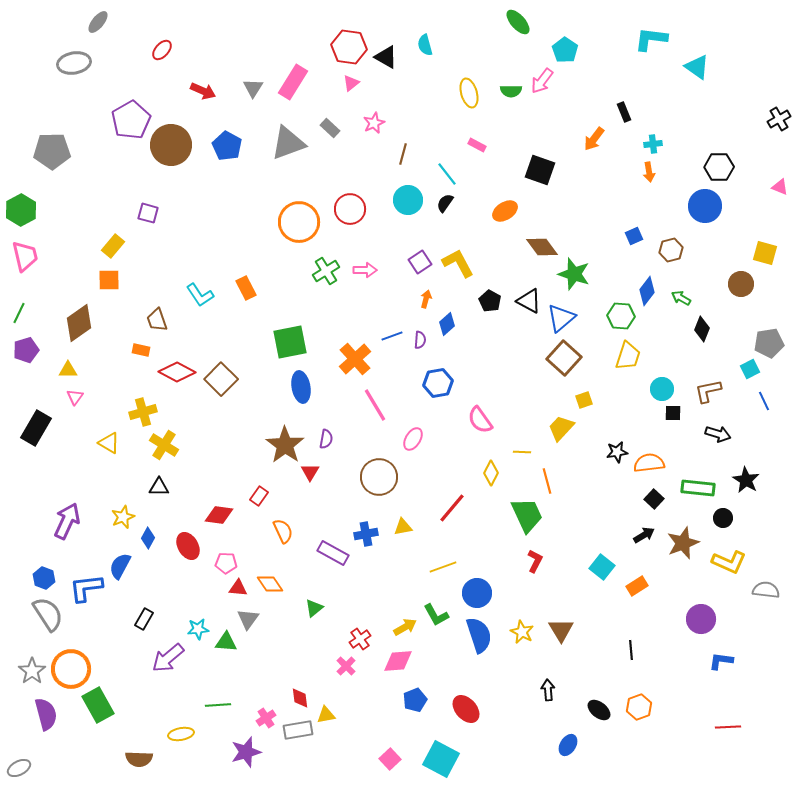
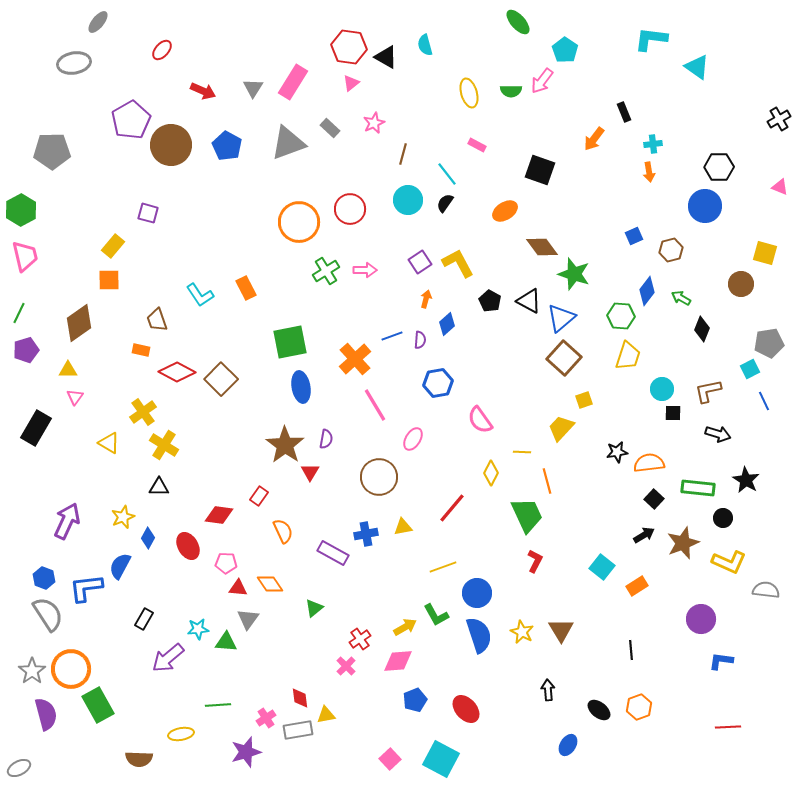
yellow cross at (143, 412): rotated 20 degrees counterclockwise
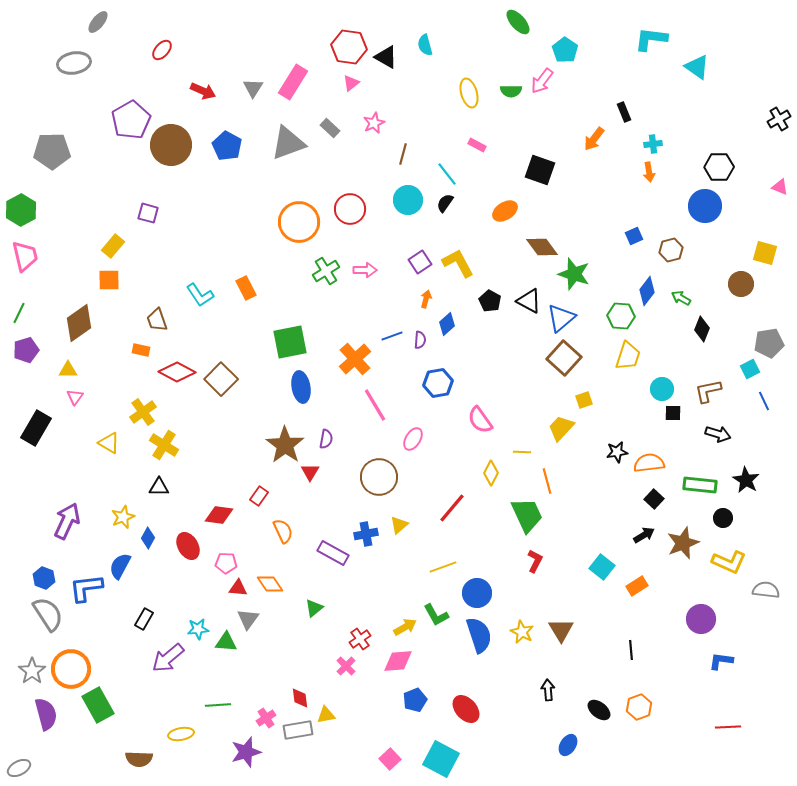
green rectangle at (698, 488): moved 2 px right, 3 px up
yellow triangle at (403, 527): moved 4 px left, 2 px up; rotated 30 degrees counterclockwise
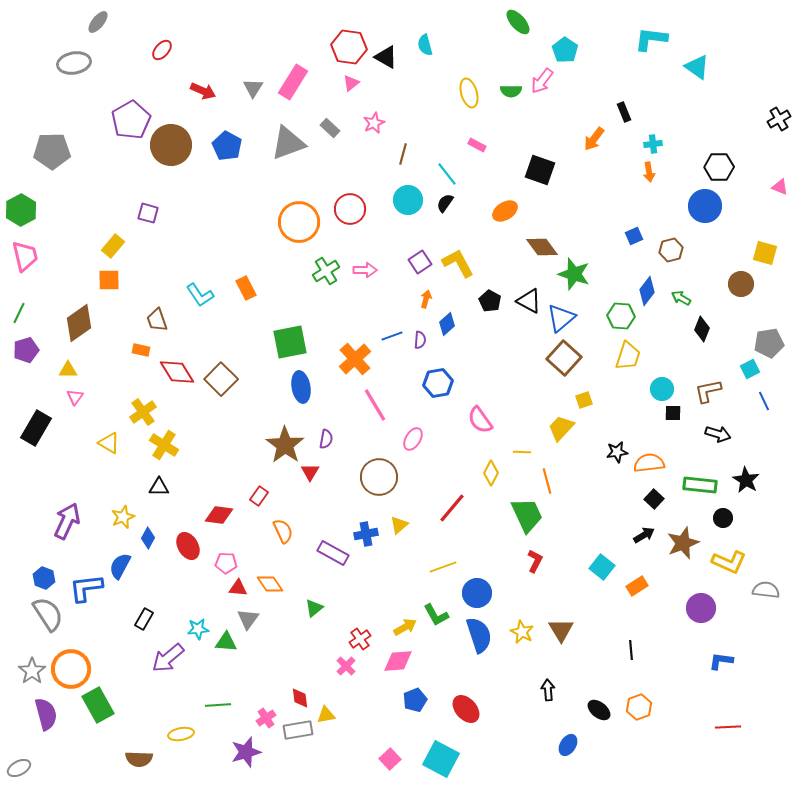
red diamond at (177, 372): rotated 30 degrees clockwise
purple circle at (701, 619): moved 11 px up
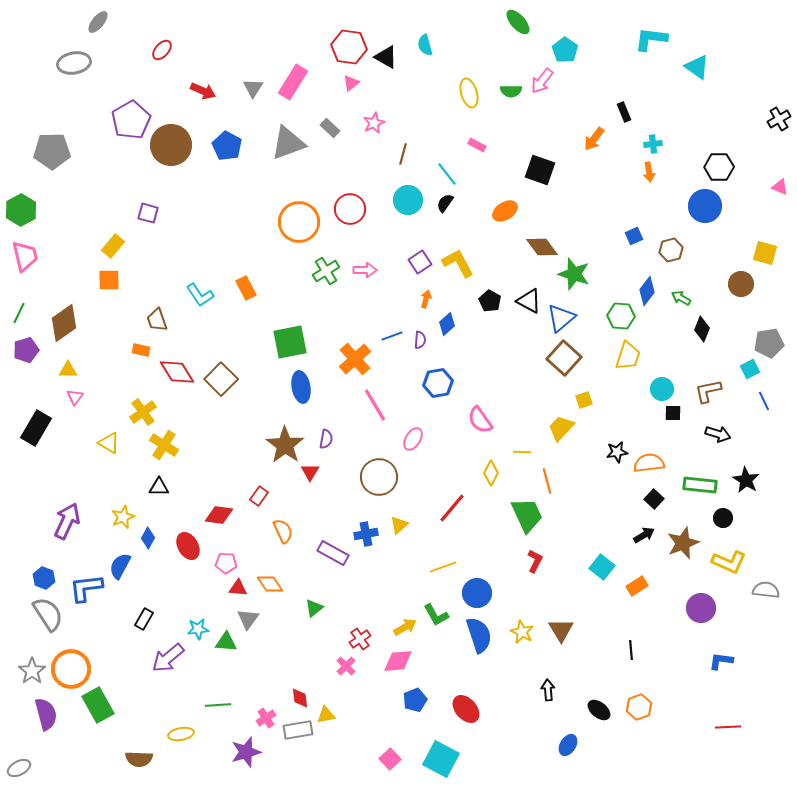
brown diamond at (79, 323): moved 15 px left
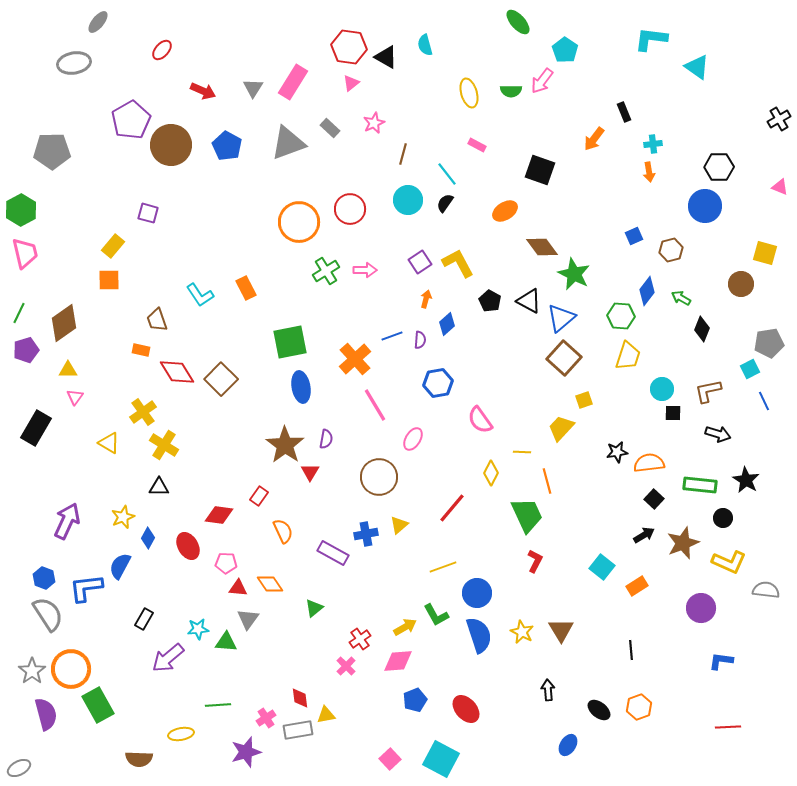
pink trapezoid at (25, 256): moved 3 px up
green star at (574, 274): rotated 8 degrees clockwise
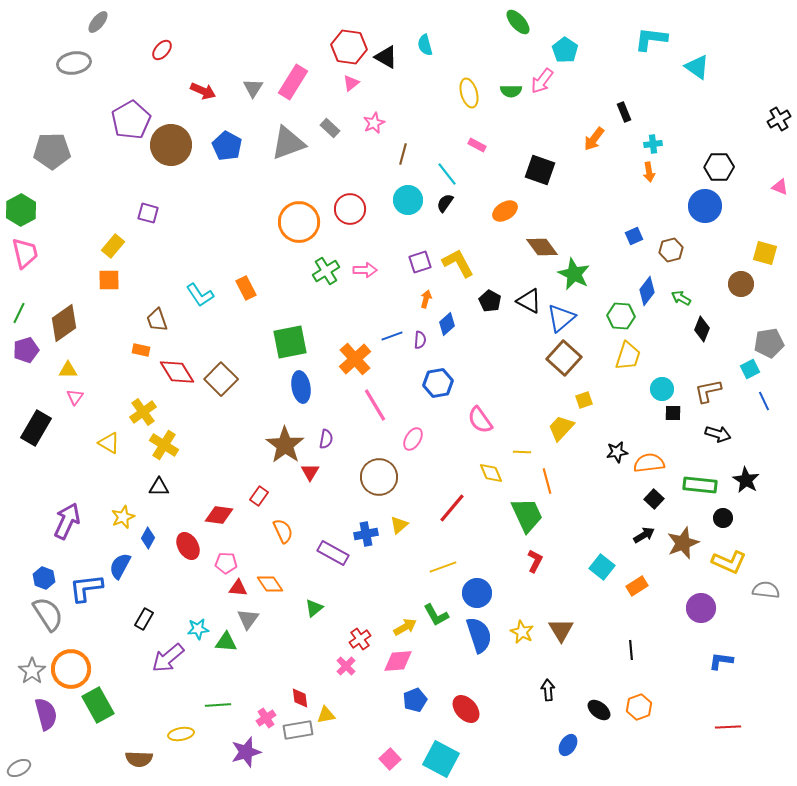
purple square at (420, 262): rotated 15 degrees clockwise
yellow diamond at (491, 473): rotated 50 degrees counterclockwise
